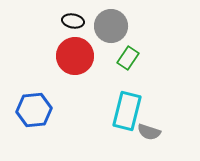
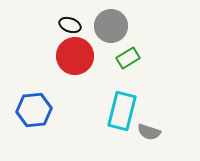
black ellipse: moved 3 px left, 4 px down; rotated 10 degrees clockwise
green rectangle: rotated 25 degrees clockwise
cyan rectangle: moved 5 px left
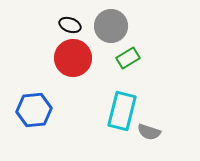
red circle: moved 2 px left, 2 px down
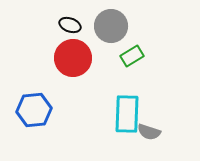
green rectangle: moved 4 px right, 2 px up
cyan rectangle: moved 5 px right, 3 px down; rotated 12 degrees counterclockwise
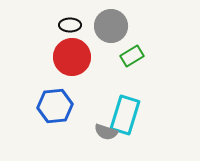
black ellipse: rotated 20 degrees counterclockwise
red circle: moved 1 px left, 1 px up
blue hexagon: moved 21 px right, 4 px up
cyan rectangle: moved 2 px left, 1 px down; rotated 15 degrees clockwise
gray semicircle: moved 43 px left
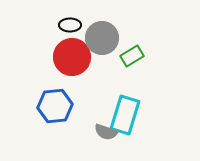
gray circle: moved 9 px left, 12 px down
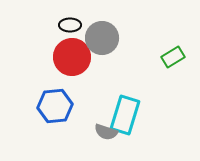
green rectangle: moved 41 px right, 1 px down
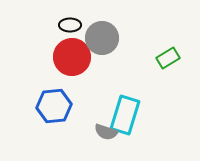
green rectangle: moved 5 px left, 1 px down
blue hexagon: moved 1 px left
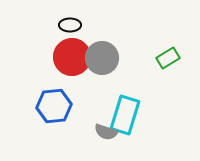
gray circle: moved 20 px down
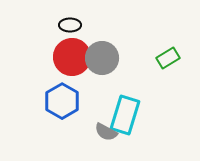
blue hexagon: moved 8 px right, 5 px up; rotated 24 degrees counterclockwise
gray semicircle: rotated 10 degrees clockwise
